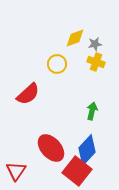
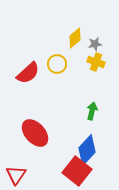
yellow diamond: rotated 20 degrees counterclockwise
red semicircle: moved 21 px up
red ellipse: moved 16 px left, 15 px up
red triangle: moved 4 px down
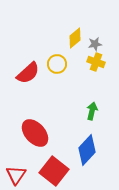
red square: moved 23 px left
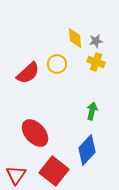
yellow diamond: rotated 55 degrees counterclockwise
gray star: moved 1 px right, 3 px up
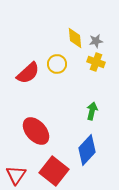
red ellipse: moved 1 px right, 2 px up
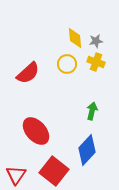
yellow circle: moved 10 px right
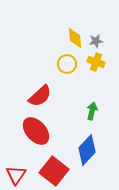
red semicircle: moved 12 px right, 23 px down
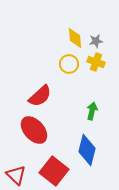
yellow circle: moved 2 px right
red ellipse: moved 2 px left, 1 px up
blue diamond: rotated 28 degrees counterclockwise
red triangle: rotated 20 degrees counterclockwise
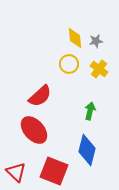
yellow cross: moved 3 px right, 7 px down; rotated 18 degrees clockwise
green arrow: moved 2 px left
red square: rotated 16 degrees counterclockwise
red triangle: moved 3 px up
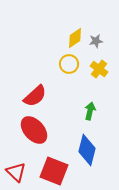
yellow diamond: rotated 60 degrees clockwise
red semicircle: moved 5 px left
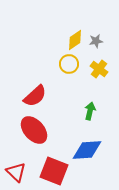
yellow diamond: moved 2 px down
blue diamond: rotated 72 degrees clockwise
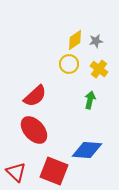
green arrow: moved 11 px up
blue diamond: rotated 8 degrees clockwise
